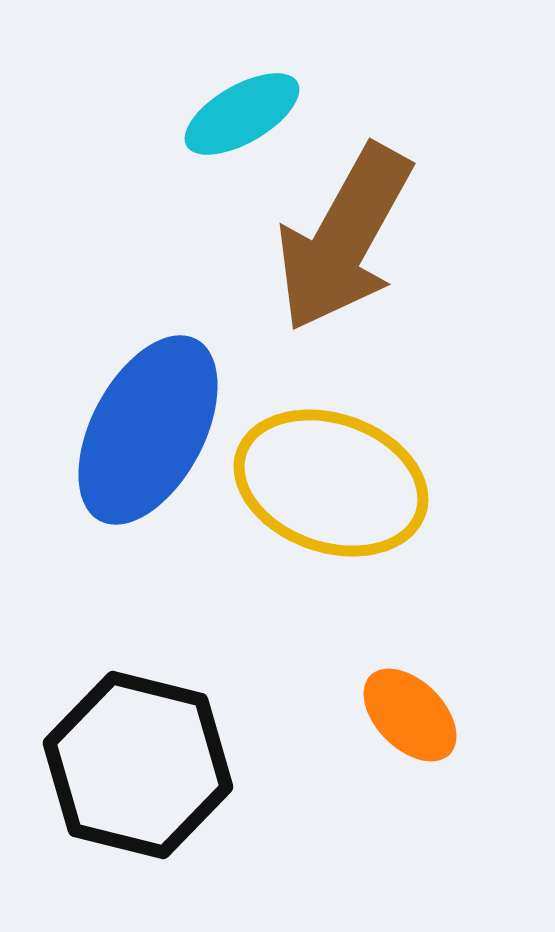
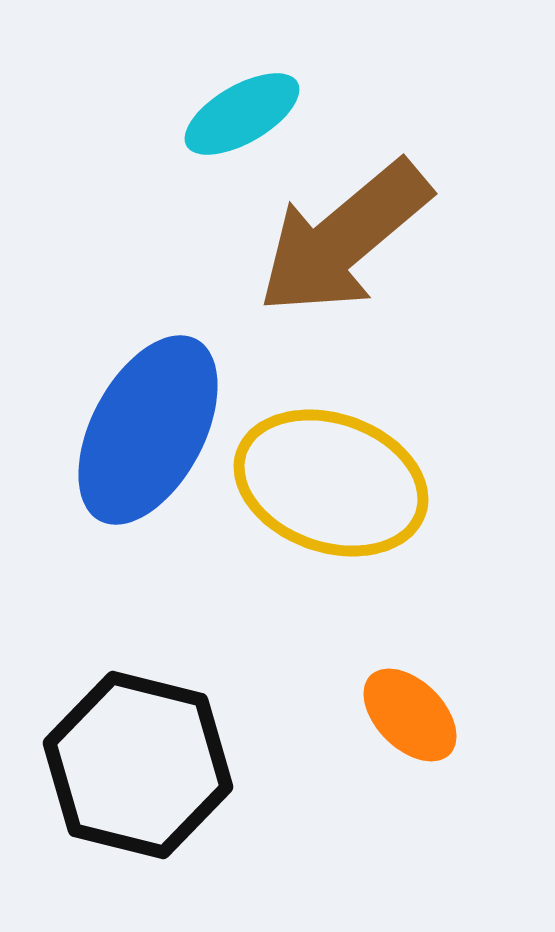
brown arrow: rotated 21 degrees clockwise
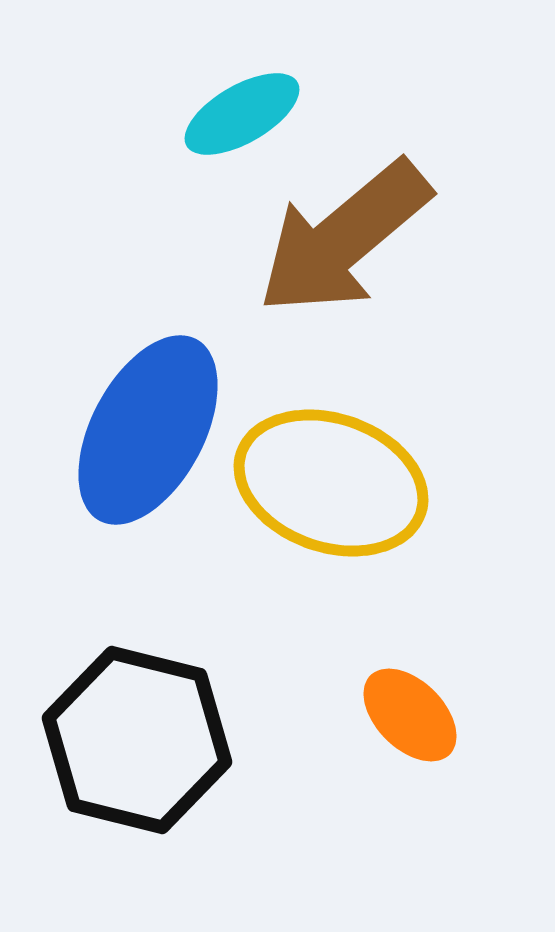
black hexagon: moved 1 px left, 25 px up
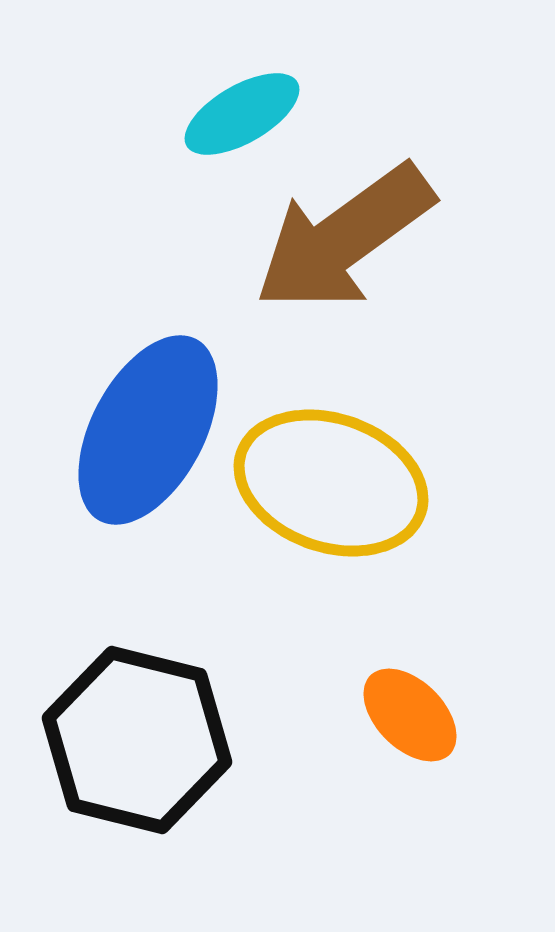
brown arrow: rotated 4 degrees clockwise
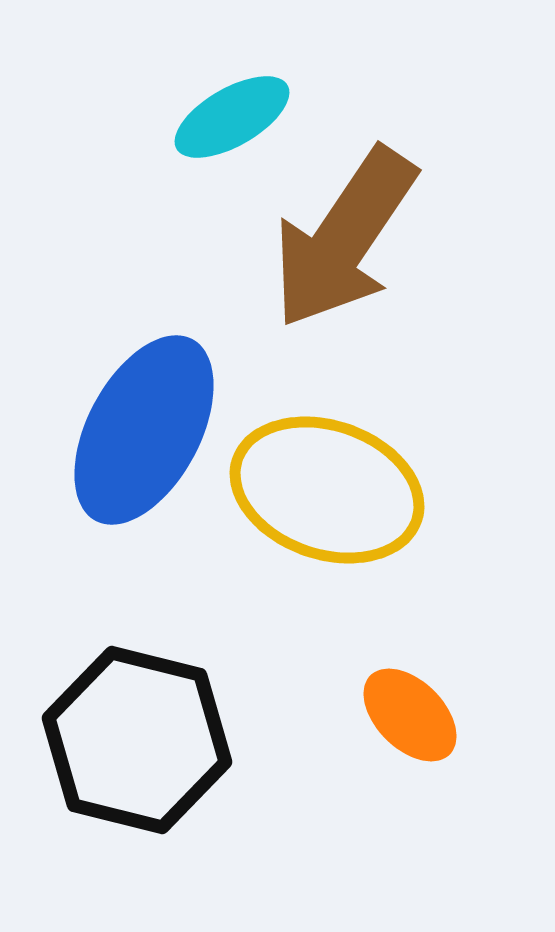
cyan ellipse: moved 10 px left, 3 px down
brown arrow: rotated 20 degrees counterclockwise
blue ellipse: moved 4 px left
yellow ellipse: moved 4 px left, 7 px down
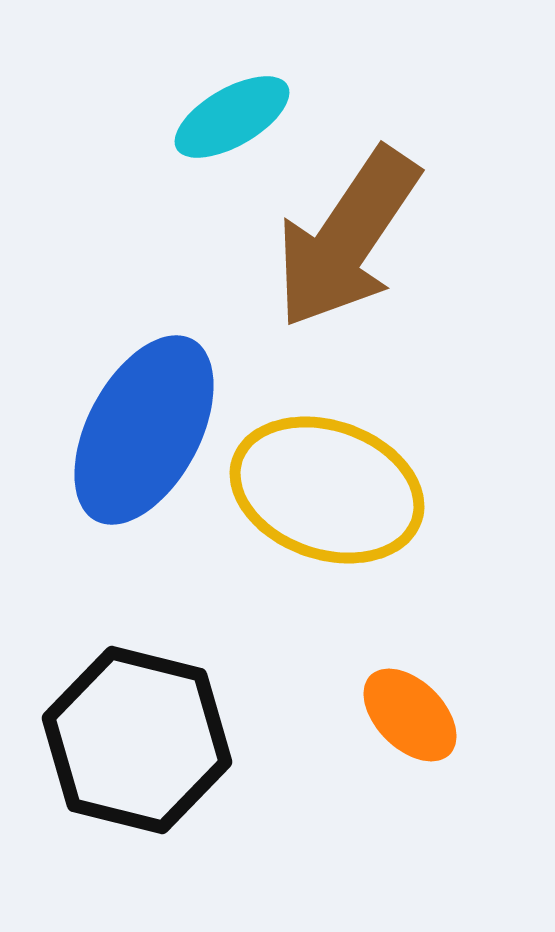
brown arrow: moved 3 px right
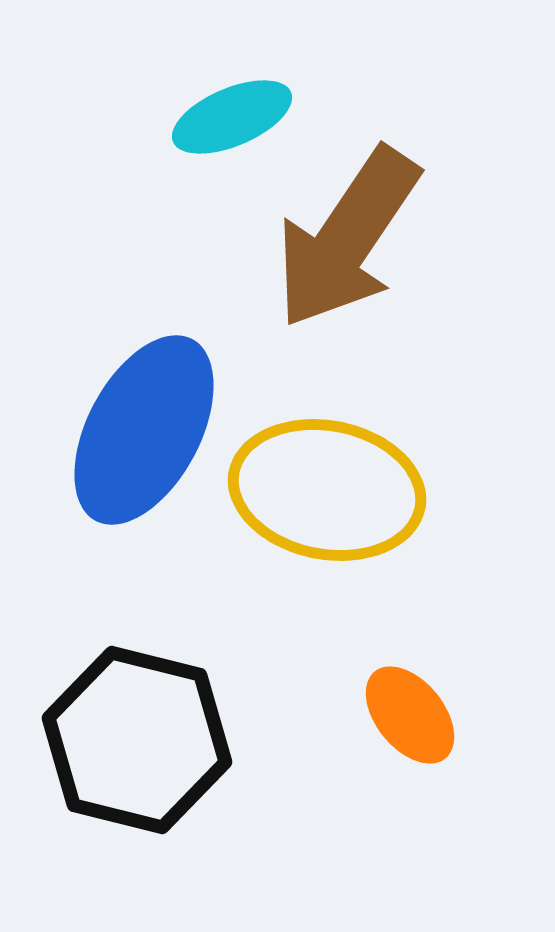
cyan ellipse: rotated 7 degrees clockwise
yellow ellipse: rotated 8 degrees counterclockwise
orange ellipse: rotated 6 degrees clockwise
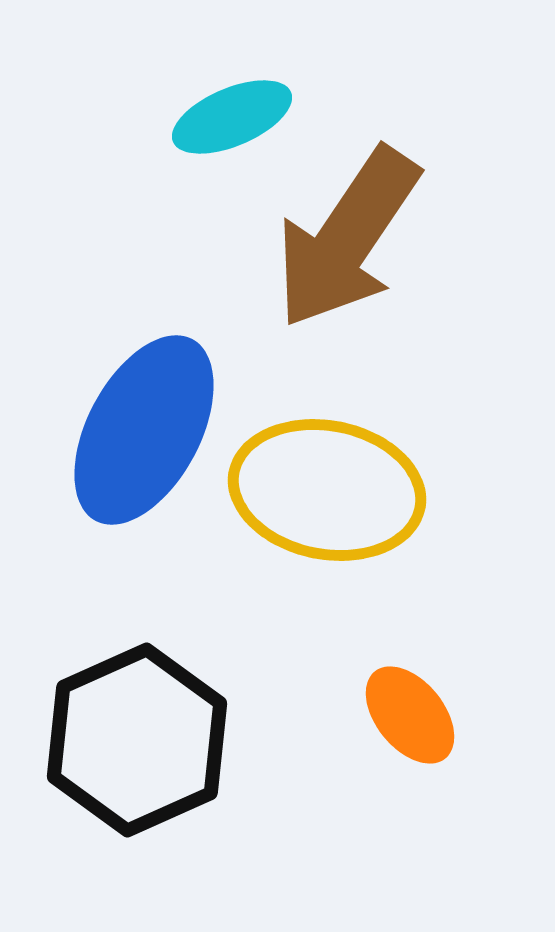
black hexagon: rotated 22 degrees clockwise
